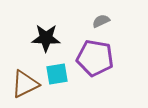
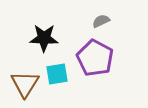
black star: moved 2 px left
purple pentagon: rotated 18 degrees clockwise
brown triangle: rotated 32 degrees counterclockwise
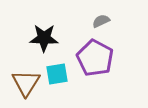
brown triangle: moved 1 px right, 1 px up
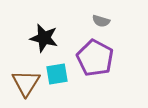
gray semicircle: rotated 138 degrees counterclockwise
black star: rotated 12 degrees clockwise
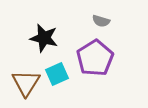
purple pentagon: rotated 12 degrees clockwise
cyan square: rotated 15 degrees counterclockwise
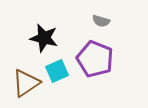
purple pentagon: moved 1 px down; rotated 18 degrees counterclockwise
cyan square: moved 3 px up
brown triangle: rotated 24 degrees clockwise
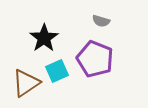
black star: rotated 24 degrees clockwise
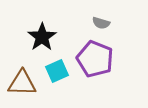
gray semicircle: moved 2 px down
black star: moved 2 px left, 1 px up
brown triangle: moved 4 px left; rotated 36 degrees clockwise
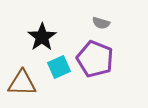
cyan square: moved 2 px right, 4 px up
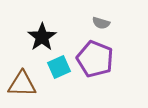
brown triangle: moved 1 px down
